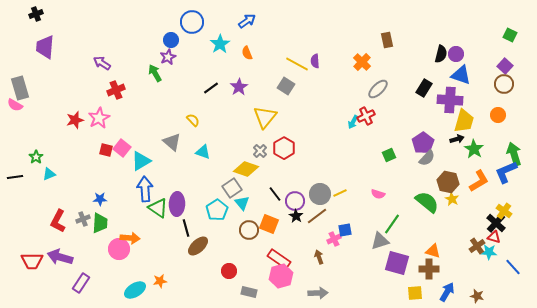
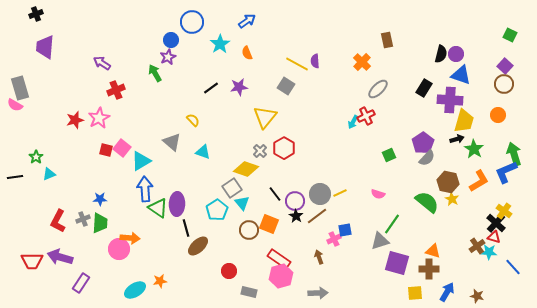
purple star at (239, 87): rotated 24 degrees clockwise
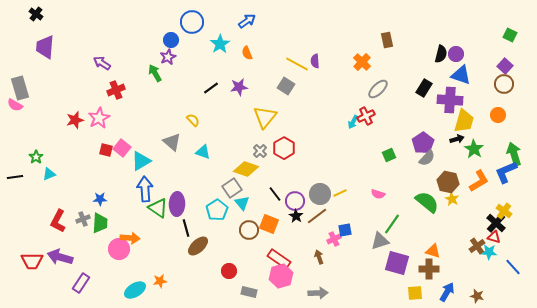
black cross at (36, 14): rotated 32 degrees counterclockwise
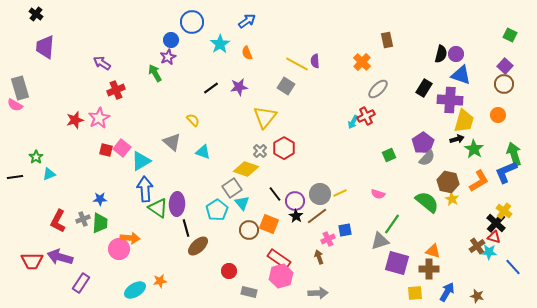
pink cross at (334, 239): moved 6 px left
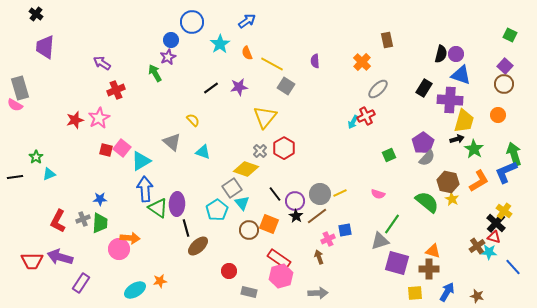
yellow line at (297, 64): moved 25 px left
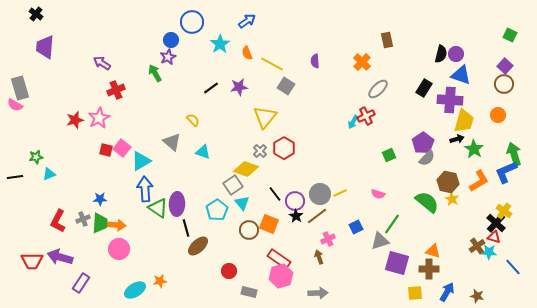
green star at (36, 157): rotated 24 degrees clockwise
gray square at (232, 188): moved 1 px right, 3 px up
blue square at (345, 230): moved 11 px right, 3 px up; rotated 16 degrees counterclockwise
orange arrow at (130, 238): moved 14 px left, 13 px up
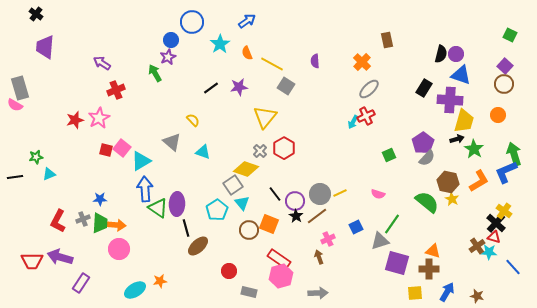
gray ellipse at (378, 89): moved 9 px left
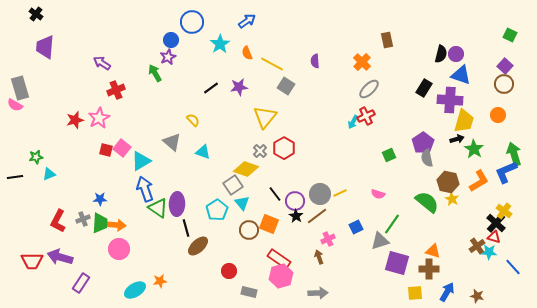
gray semicircle at (427, 158): rotated 126 degrees clockwise
blue arrow at (145, 189): rotated 15 degrees counterclockwise
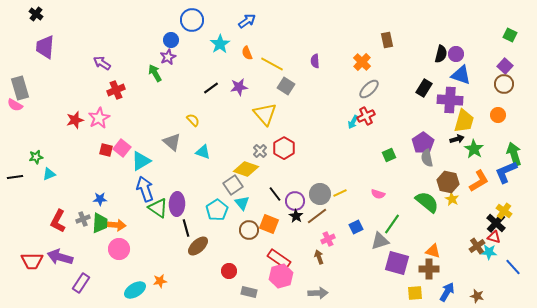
blue circle at (192, 22): moved 2 px up
yellow triangle at (265, 117): moved 3 px up; rotated 20 degrees counterclockwise
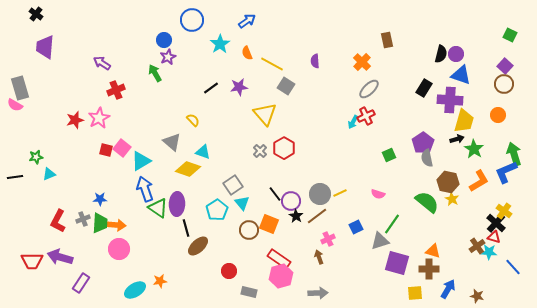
blue circle at (171, 40): moved 7 px left
yellow diamond at (246, 169): moved 58 px left
purple circle at (295, 201): moved 4 px left
blue arrow at (447, 292): moved 1 px right, 3 px up
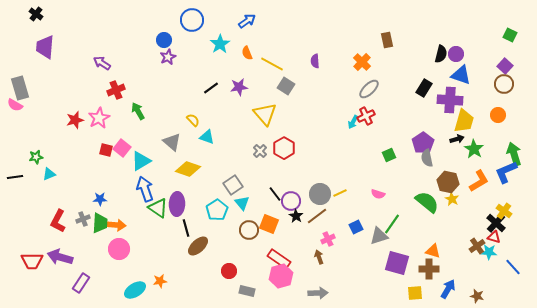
green arrow at (155, 73): moved 17 px left, 38 px down
cyan triangle at (203, 152): moved 4 px right, 15 px up
gray triangle at (380, 241): moved 1 px left, 5 px up
gray rectangle at (249, 292): moved 2 px left, 1 px up
